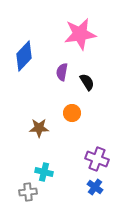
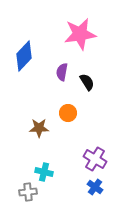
orange circle: moved 4 px left
purple cross: moved 2 px left; rotated 10 degrees clockwise
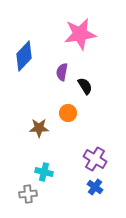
black semicircle: moved 2 px left, 4 px down
gray cross: moved 2 px down
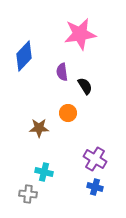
purple semicircle: rotated 18 degrees counterclockwise
blue cross: rotated 21 degrees counterclockwise
gray cross: rotated 12 degrees clockwise
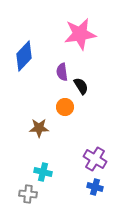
black semicircle: moved 4 px left
orange circle: moved 3 px left, 6 px up
cyan cross: moved 1 px left
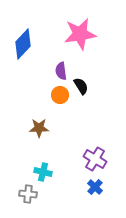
blue diamond: moved 1 px left, 12 px up
purple semicircle: moved 1 px left, 1 px up
orange circle: moved 5 px left, 12 px up
blue cross: rotated 28 degrees clockwise
